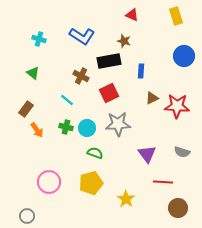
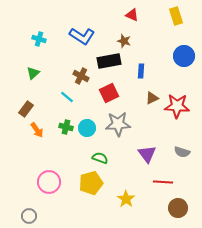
green triangle: rotated 40 degrees clockwise
cyan line: moved 3 px up
green semicircle: moved 5 px right, 5 px down
gray circle: moved 2 px right
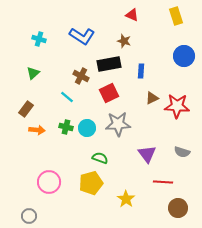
black rectangle: moved 3 px down
orange arrow: rotated 49 degrees counterclockwise
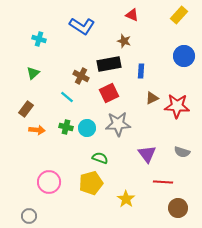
yellow rectangle: moved 3 px right, 1 px up; rotated 60 degrees clockwise
blue L-shape: moved 10 px up
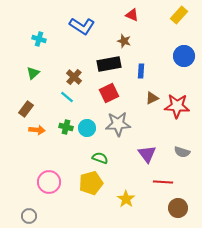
brown cross: moved 7 px left, 1 px down; rotated 14 degrees clockwise
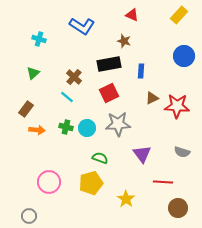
purple triangle: moved 5 px left
